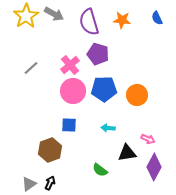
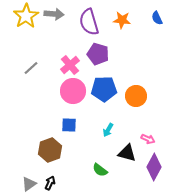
gray arrow: rotated 24 degrees counterclockwise
orange circle: moved 1 px left, 1 px down
cyan arrow: moved 2 px down; rotated 64 degrees counterclockwise
black triangle: rotated 24 degrees clockwise
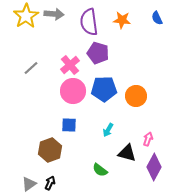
purple semicircle: rotated 8 degrees clockwise
purple pentagon: moved 1 px up
pink arrow: rotated 96 degrees counterclockwise
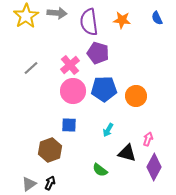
gray arrow: moved 3 px right, 1 px up
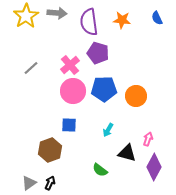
gray triangle: moved 1 px up
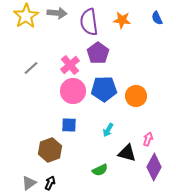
purple pentagon: rotated 20 degrees clockwise
green semicircle: rotated 63 degrees counterclockwise
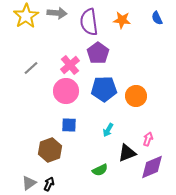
pink circle: moved 7 px left
black triangle: rotated 36 degrees counterclockwise
purple diamond: moved 2 px left; rotated 40 degrees clockwise
black arrow: moved 1 px left, 1 px down
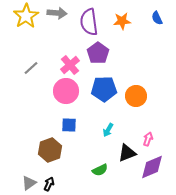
orange star: moved 1 px down; rotated 12 degrees counterclockwise
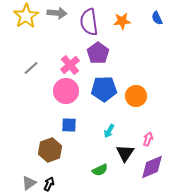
cyan arrow: moved 1 px right, 1 px down
black triangle: moved 2 px left; rotated 36 degrees counterclockwise
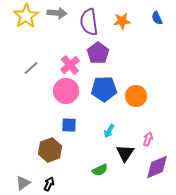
purple diamond: moved 5 px right
gray triangle: moved 6 px left
